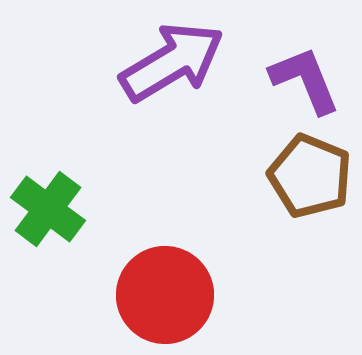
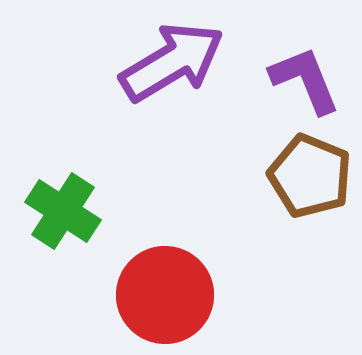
green cross: moved 15 px right, 2 px down; rotated 4 degrees counterclockwise
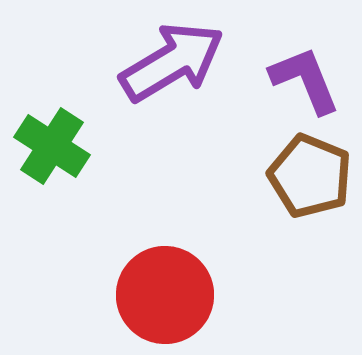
green cross: moved 11 px left, 65 px up
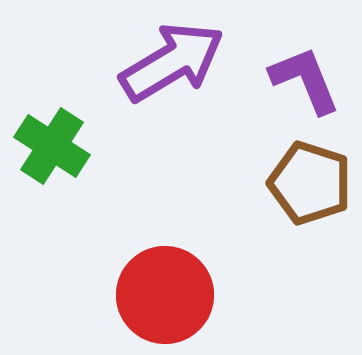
brown pentagon: moved 7 px down; rotated 4 degrees counterclockwise
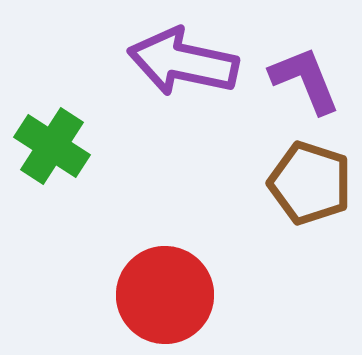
purple arrow: moved 11 px right; rotated 137 degrees counterclockwise
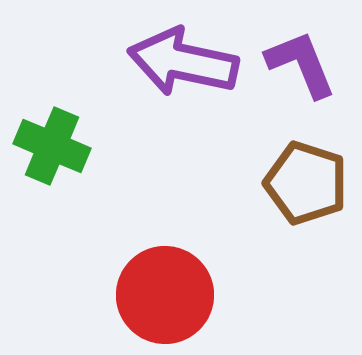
purple L-shape: moved 4 px left, 16 px up
green cross: rotated 10 degrees counterclockwise
brown pentagon: moved 4 px left
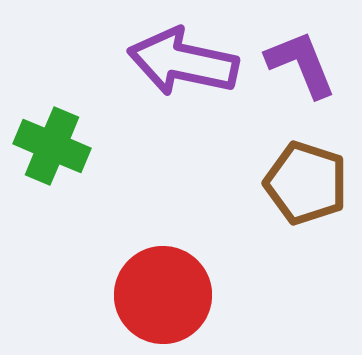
red circle: moved 2 px left
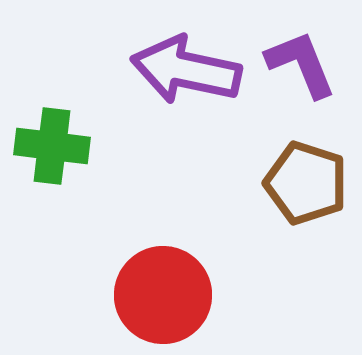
purple arrow: moved 3 px right, 8 px down
green cross: rotated 16 degrees counterclockwise
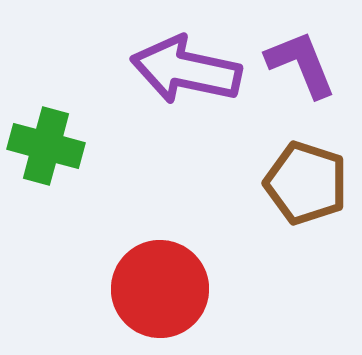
green cross: moved 6 px left; rotated 8 degrees clockwise
red circle: moved 3 px left, 6 px up
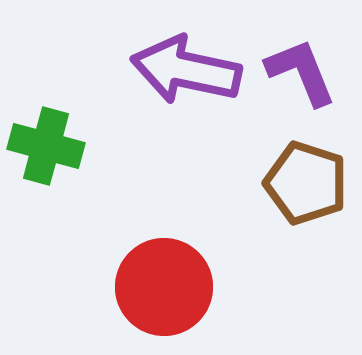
purple L-shape: moved 8 px down
red circle: moved 4 px right, 2 px up
